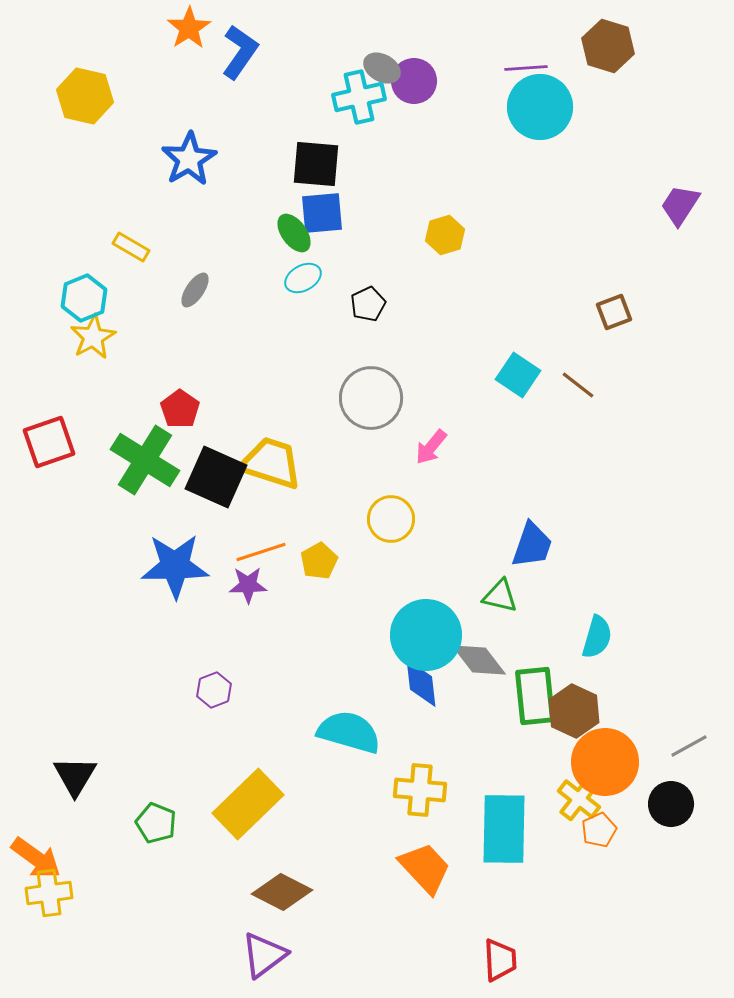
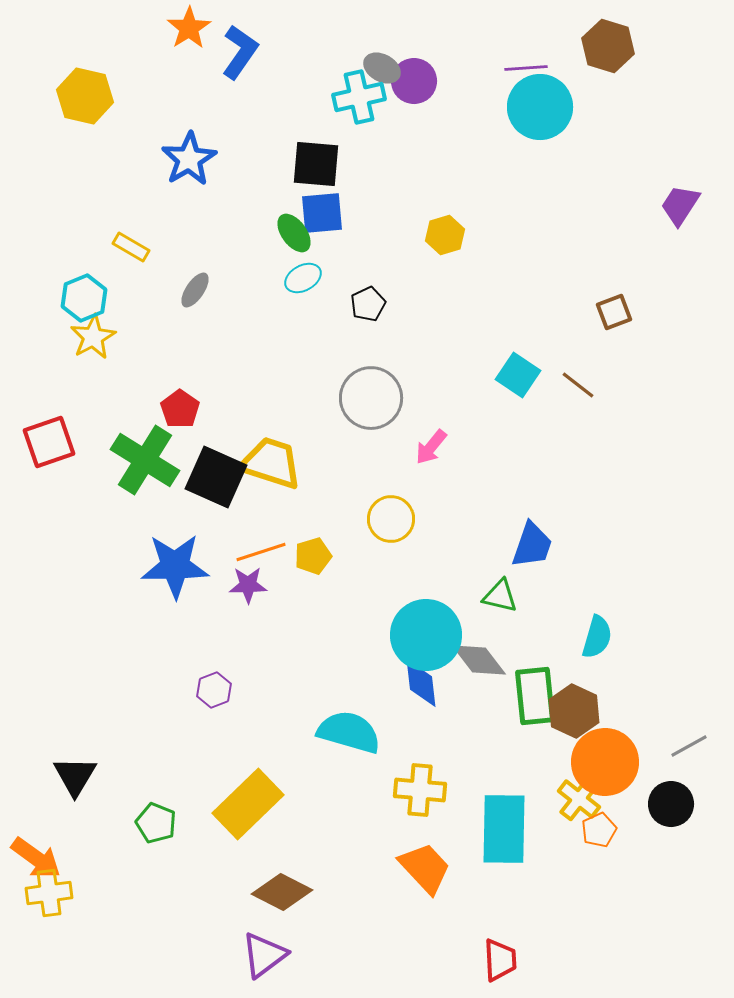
yellow pentagon at (319, 561): moved 6 px left, 5 px up; rotated 12 degrees clockwise
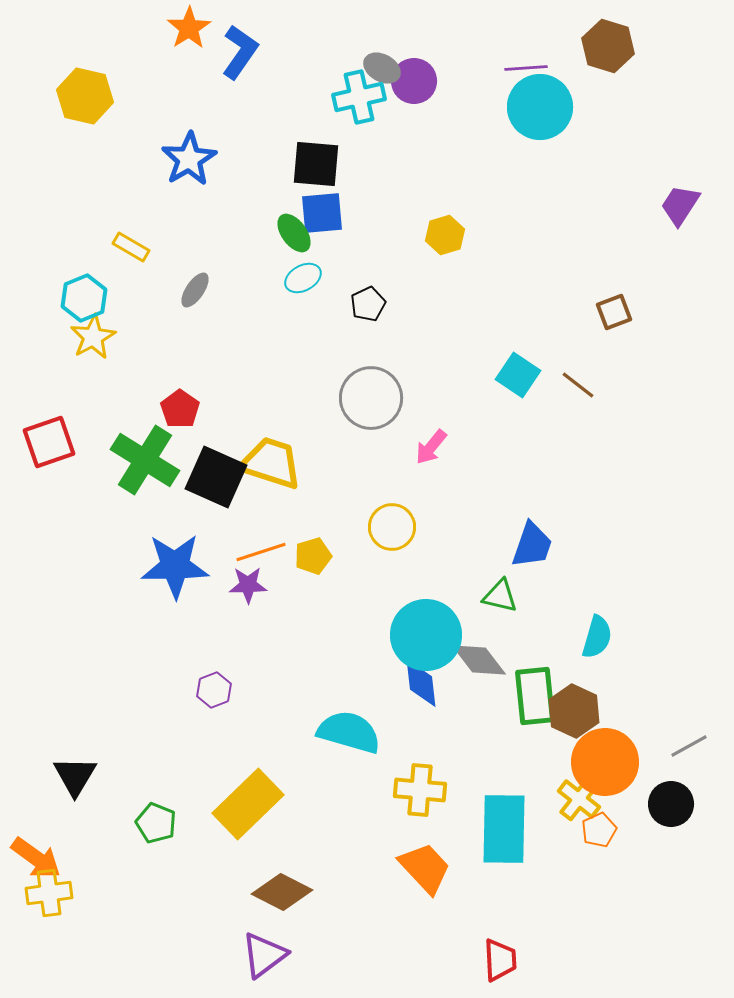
yellow circle at (391, 519): moved 1 px right, 8 px down
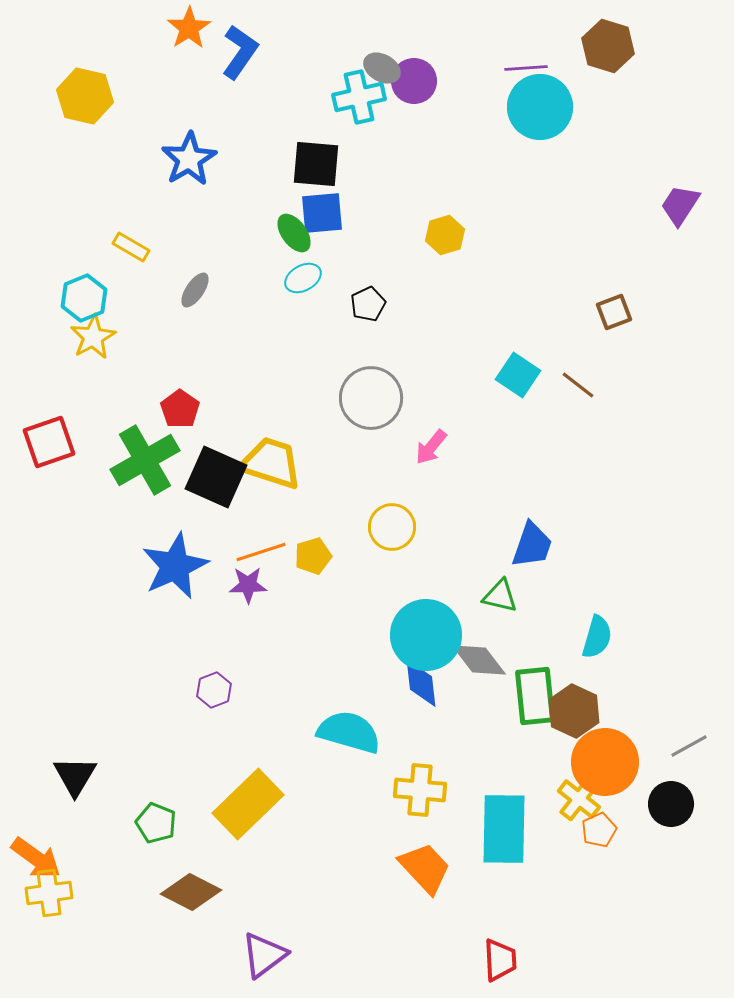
green cross at (145, 460): rotated 28 degrees clockwise
blue star at (175, 566): rotated 24 degrees counterclockwise
brown diamond at (282, 892): moved 91 px left
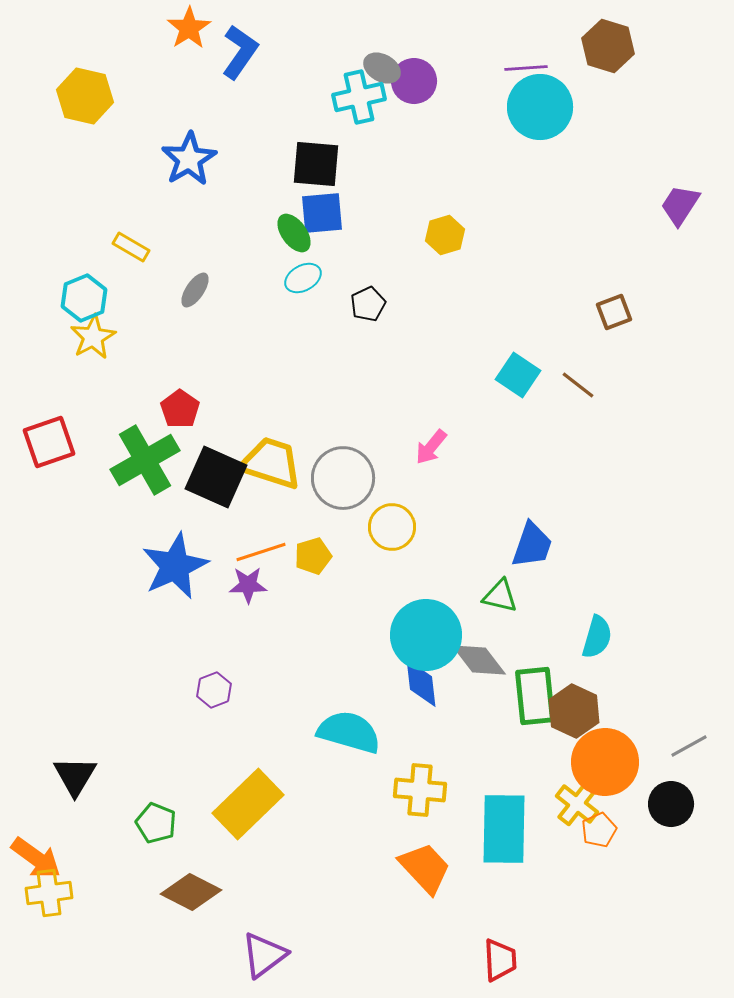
gray circle at (371, 398): moved 28 px left, 80 px down
yellow cross at (579, 799): moved 2 px left, 5 px down
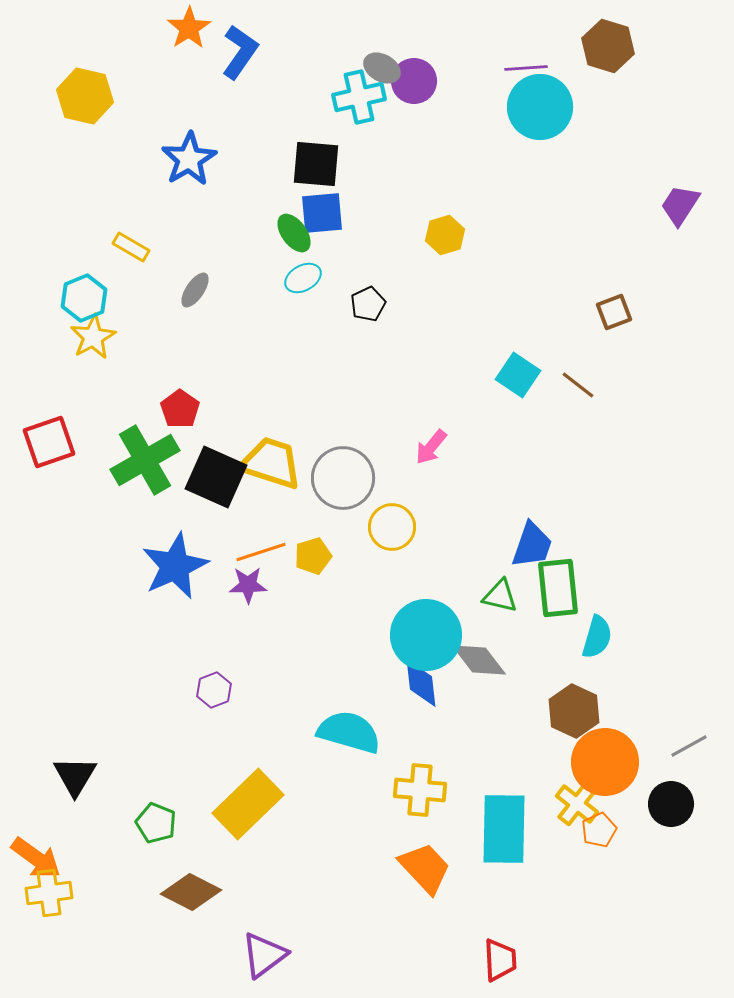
green rectangle at (535, 696): moved 23 px right, 108 px up
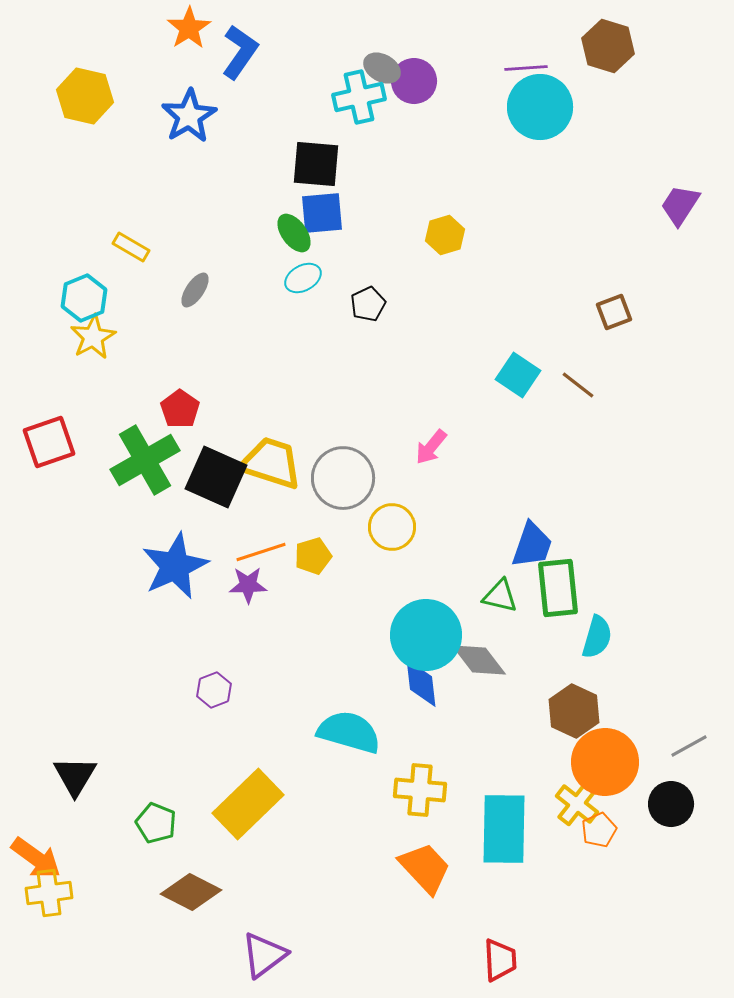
blue star at (189, 159): moved 43 px up
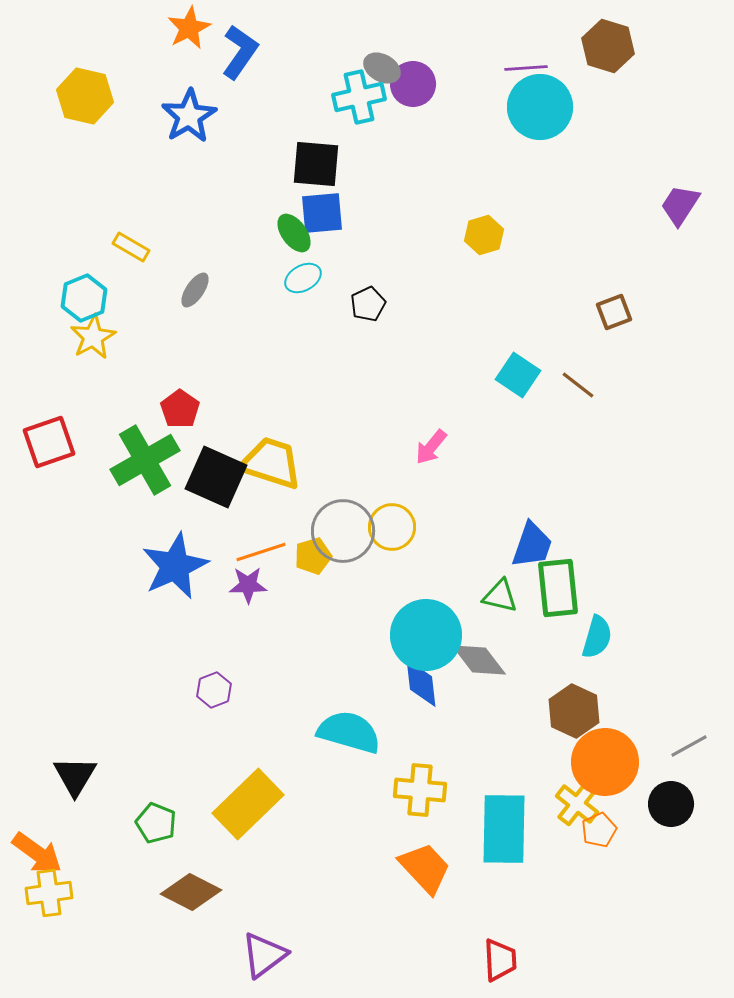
orange star at (189, 28): rotated 6 degrees clockwise
purple circle at (414, 81): moved 1 px left, 3 px down
yellow hexagon at (445, 235): moved 39 px right
gray circle at (343, 478): moved 53 px down
orange arrow at (36, 858): moved 1 px right, 5 px up
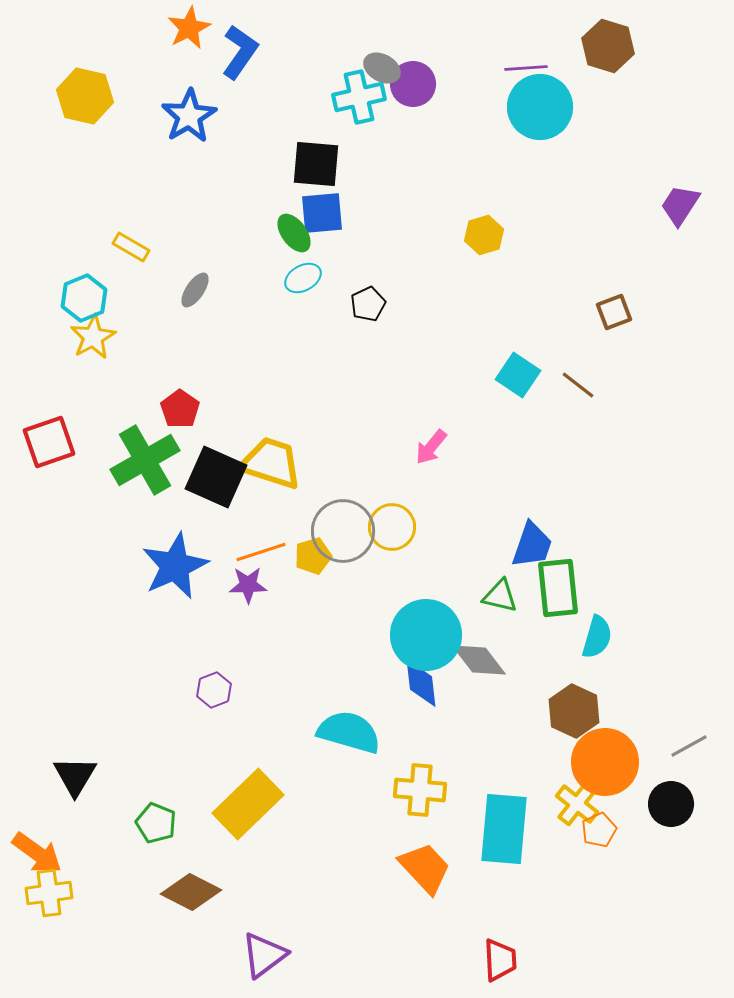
cyan rectangle at (504, 829): rotated 4 degrees clockwise
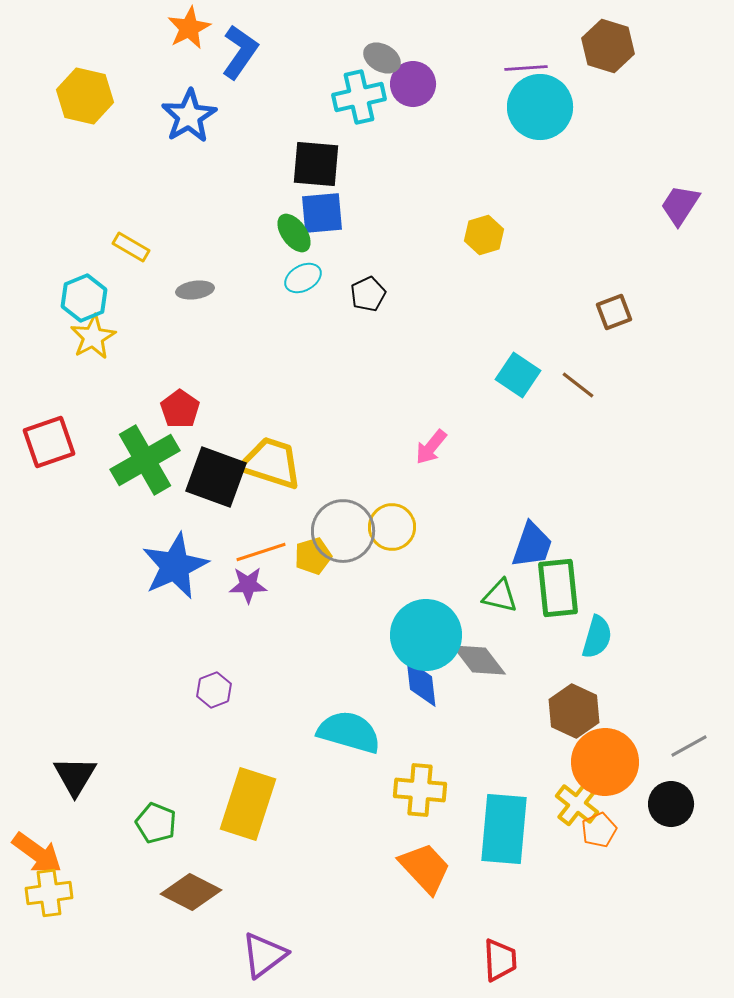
gray ellipse at (382, 68): moved 10 px up
gray ellipse at (195, 290): rotated 48 degrees clockwise
black pentagon at (368, 304): moved 10 px up
black square at (216, 477): rotated 4 degrees counterclockwise
yellow rectangle at (248, 804): rotated 28 degrees counterclockwise
